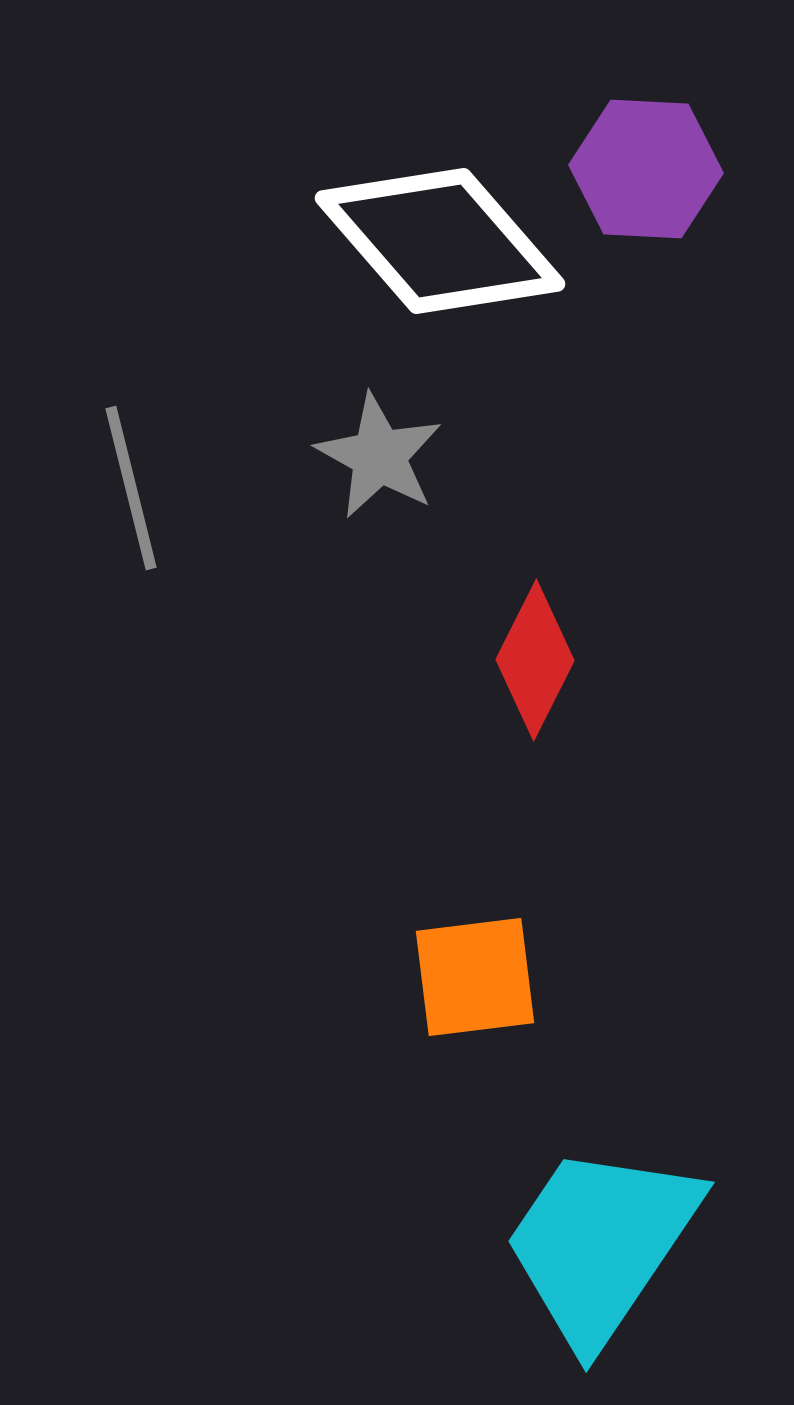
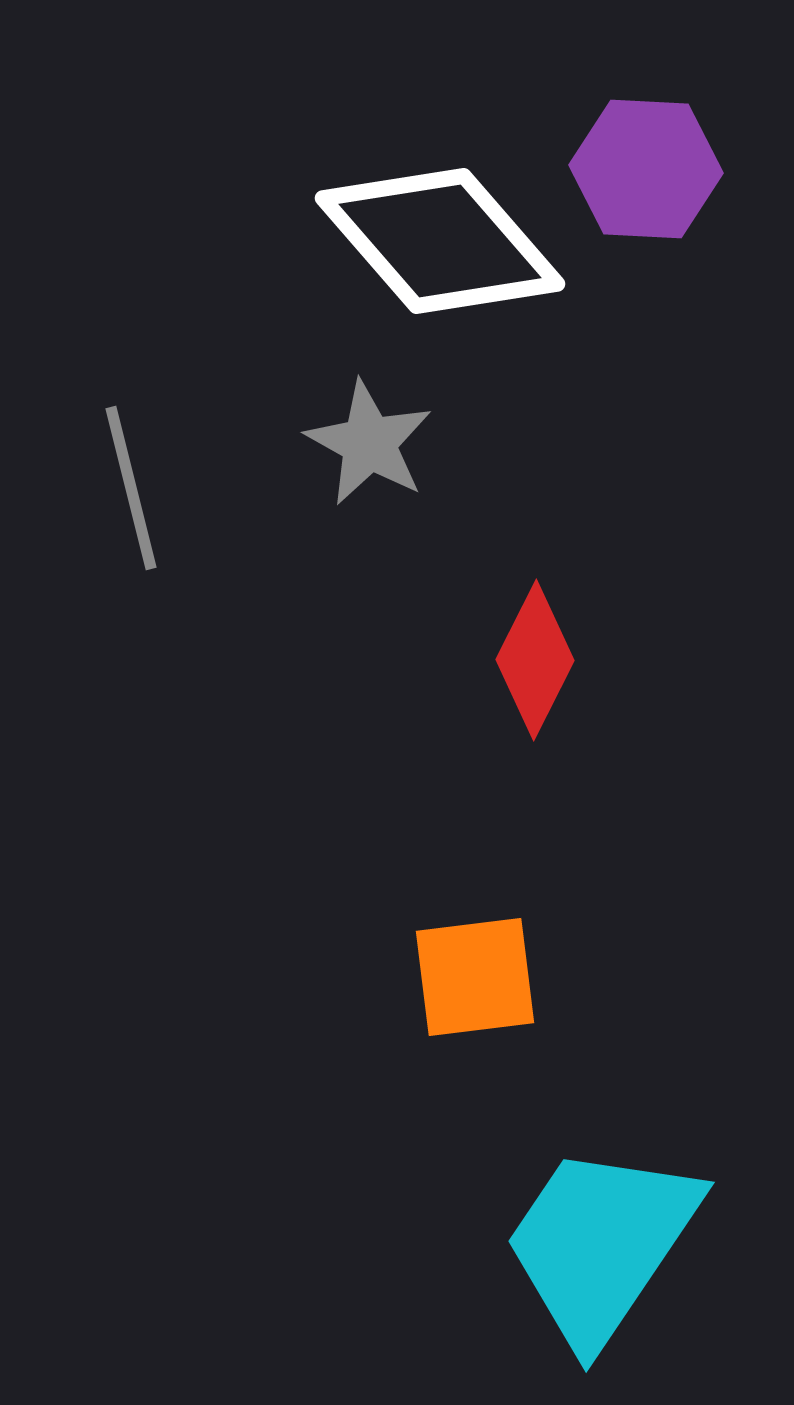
gray star: moved 10 px left, 13 px up
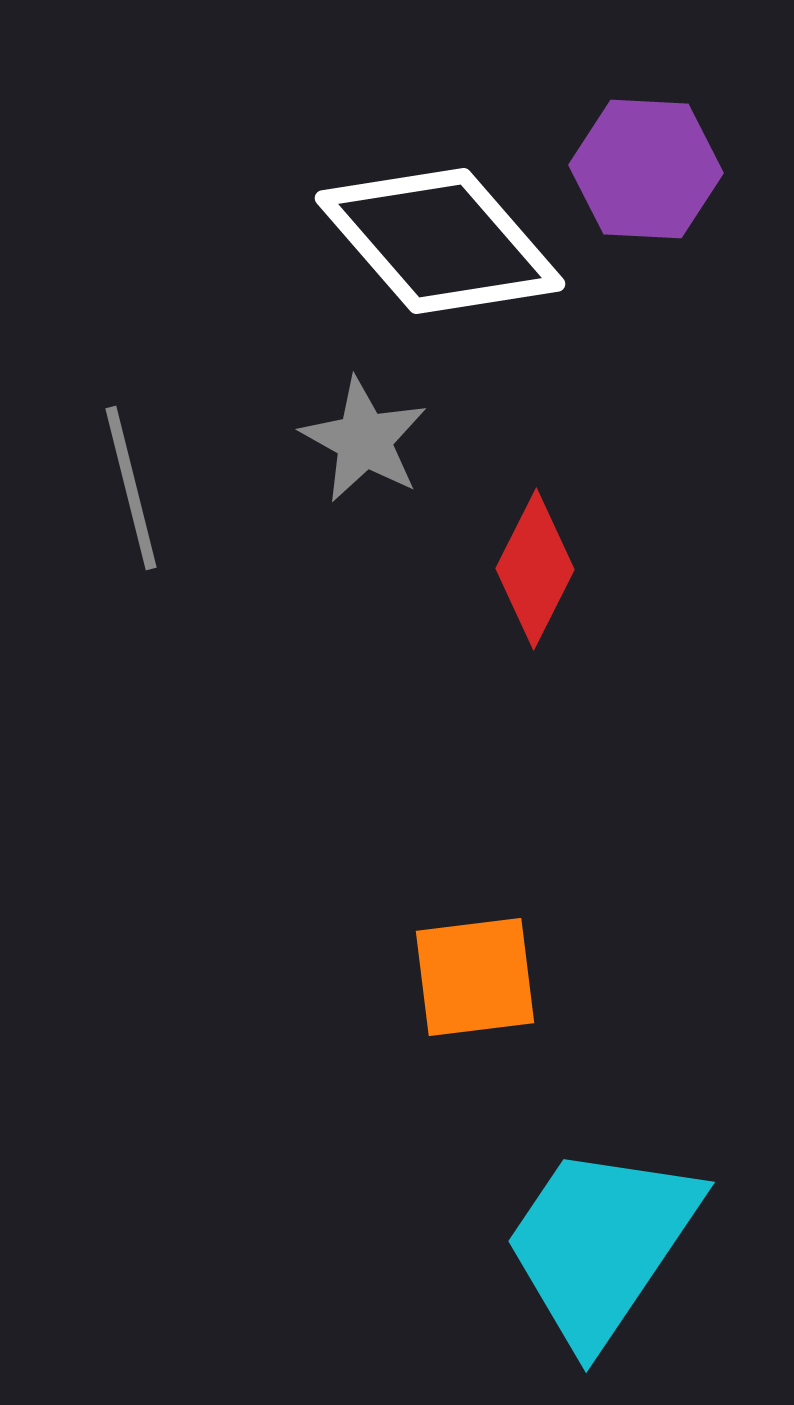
gray star: moved 5 px left, 3 px up
red diamond: moved 91 px up
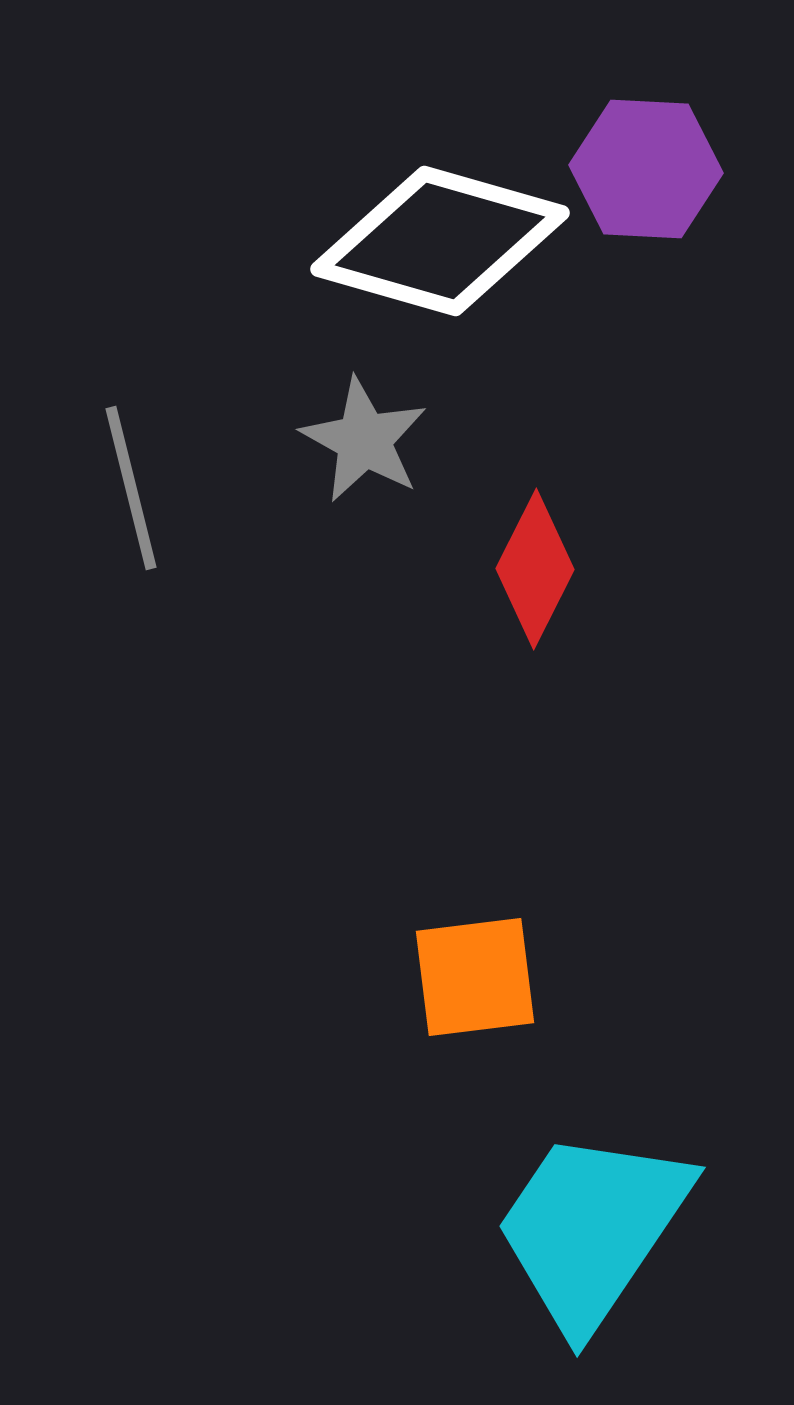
white diamond: rotated 33 degrees counterclockwise
cyan trapezoid: moved 9 px left, 15 px up
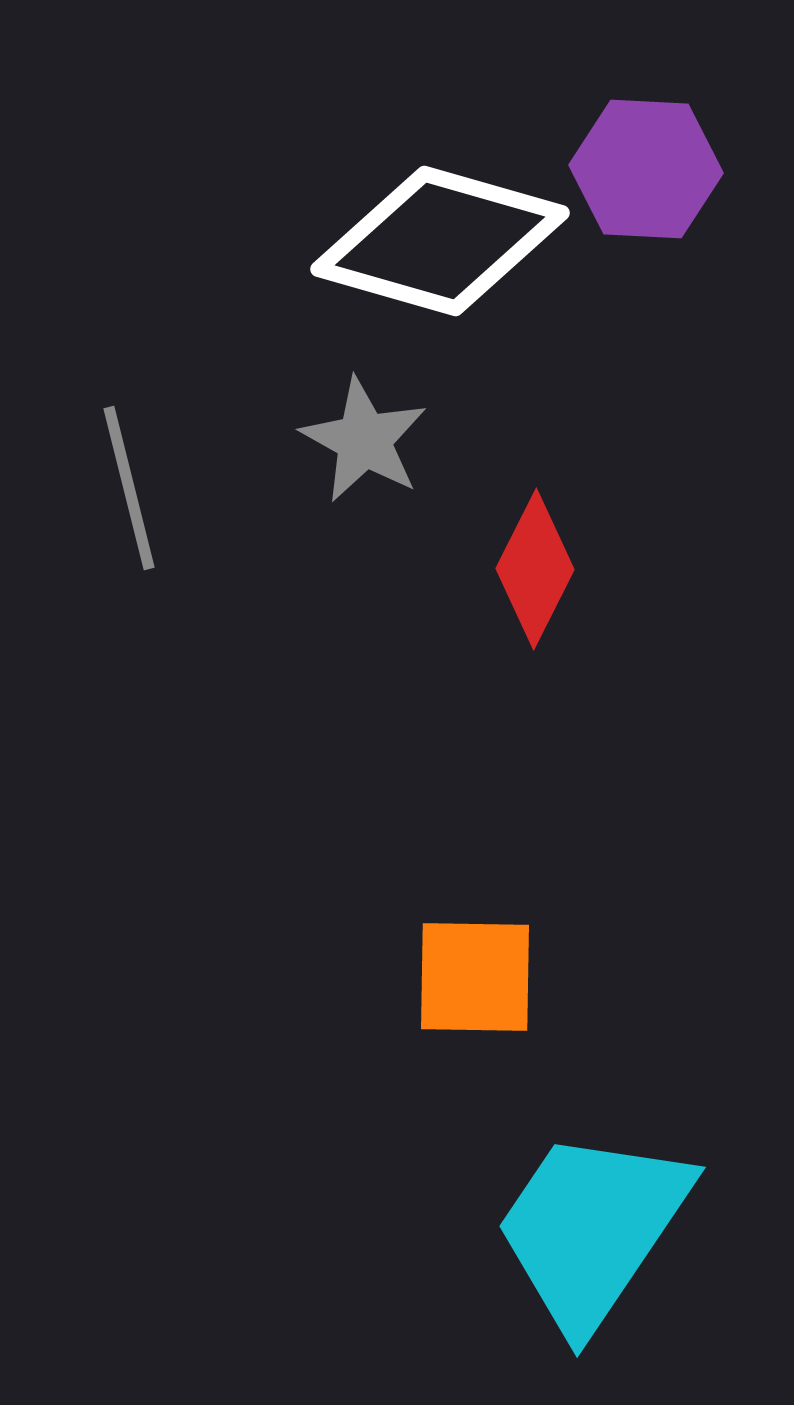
gray line: moved 2 px left
orange square: rotated 8 degrees clockwise
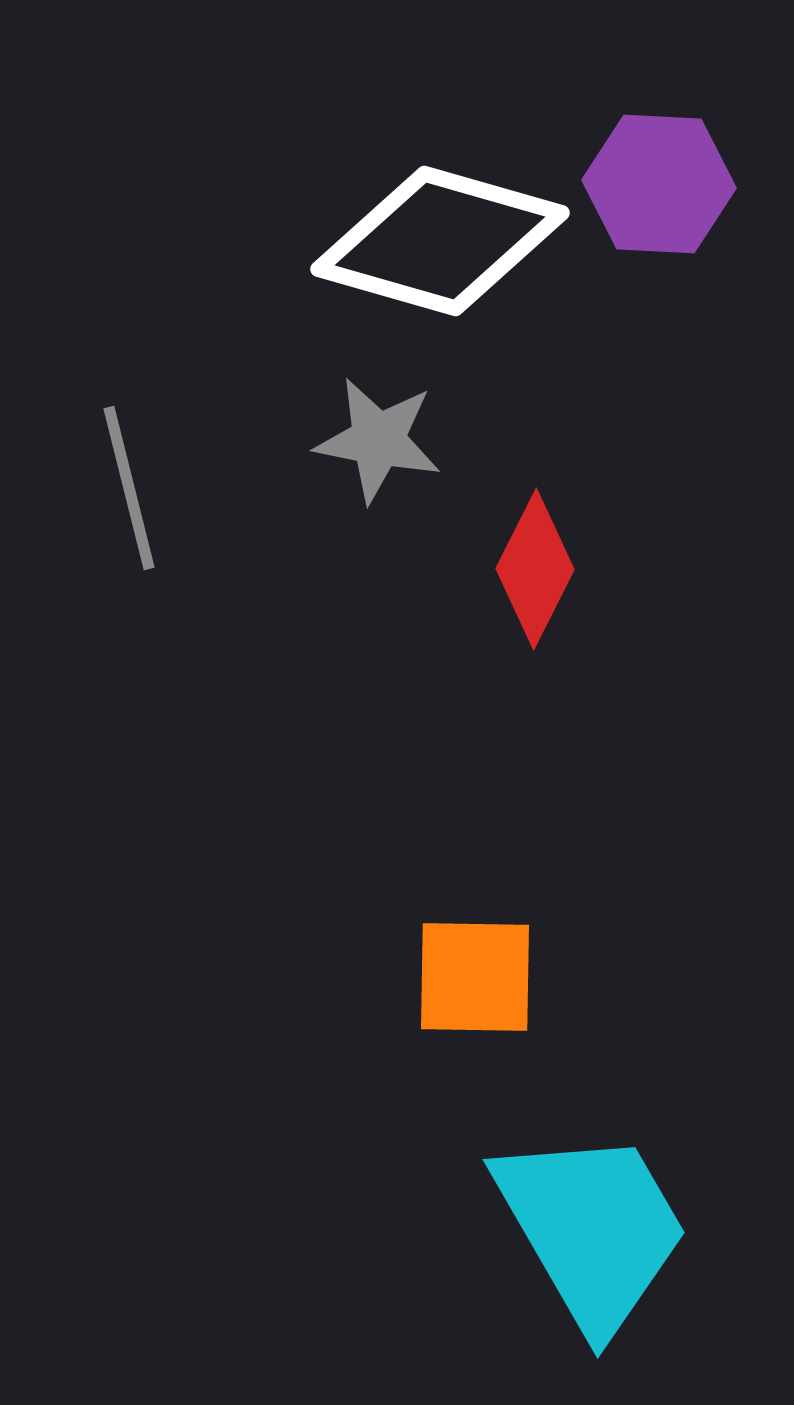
purple hexagon: moved 13 px right, 15 px down
gray star: moved 14 px right; rotated 18 degrees counterclockwise
cyan trapezoid: rotated 116 degrees clockwise
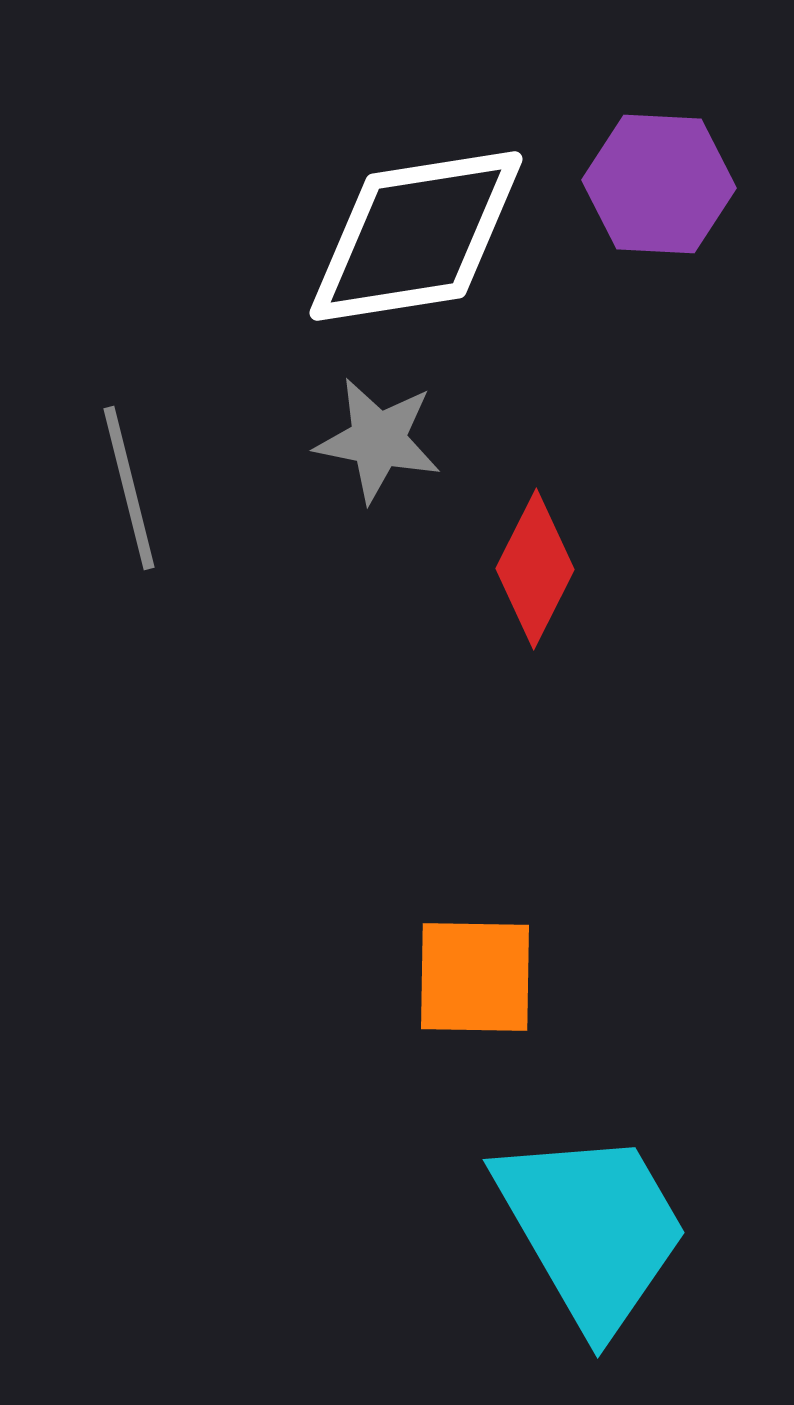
white diamond: moved 24 px left, 5 px up; rotated 25 degrees counterclockwise
